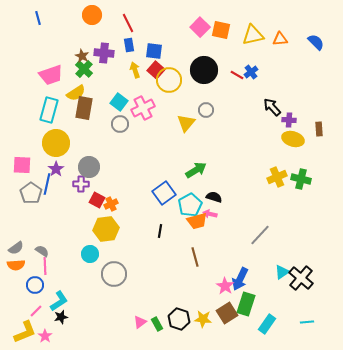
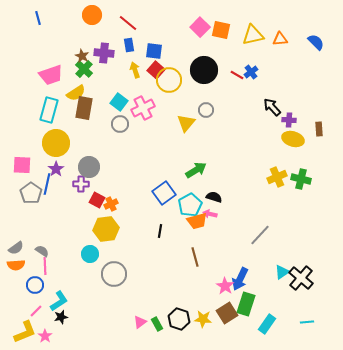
red line at (128, 23): rotated 24 degrees counterclockwise
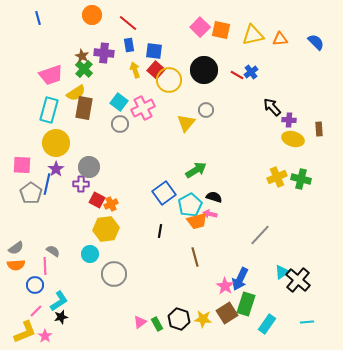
gray semicircle at (42, 251): moved 11 px right
black cross at (301, 278): moved 3 px left, 2 px down
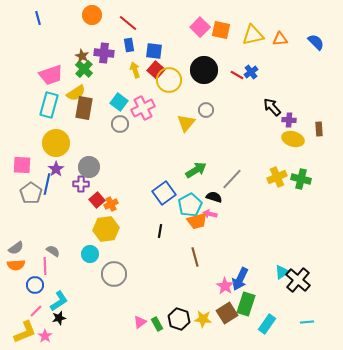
cyan rectangle at (49, 110): moved 5 px up
red square at (97, 200): rotated 21 degrees clockwise
gray line at (260, 235): moved 28 px left, 56 px up
black star at (61, 317): moved 2 px left, 1 px down
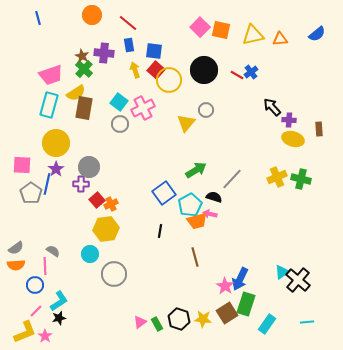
blue semicircle at (316, 42): moved 1 px right, 8 px up; rotated 96 degrees clockwise
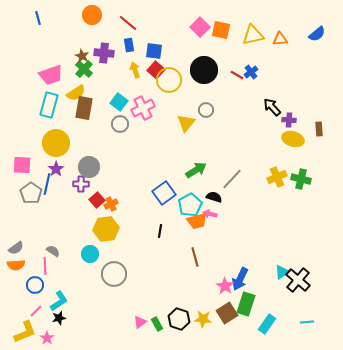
pink star at (45, 336): moved 2 px right, 2 px down
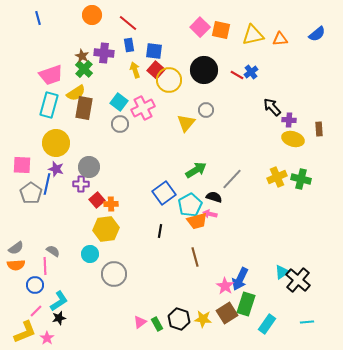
purple star at (56, 169): rotated 21 degrees counterclockwise
orange cross at (111, 204): rotated 24 degrees clockwise
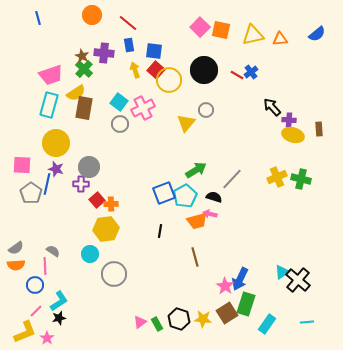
yellow ellipse at (293, 139): moved 4 px up
blue square at (164, 193): rotated 15 degrees clockwise
cyan pentagon at (190, 205): moved 5 px left, 9 px up
